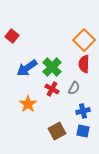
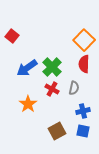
gray semicircle: rotated 16 degrees counterclockwise
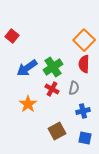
green cross: moved 1 px right; rotated 12 degrees clockwise
blue square: moved 2 px right, 7 px down
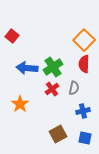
blue arrow: rotated 40 degrees clockwise
red cross: rotated 24 degrees clockwise
orange star: moved 8 px left
brown square: moved 1 px right, 3 px down
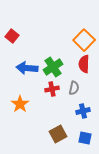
red cross: rotated 24 degrees clockwise
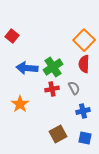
gray semicircle: rotated 40 degrees counterclockwise
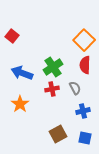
red semicircle: moved 1 px right, 1 px down
blue arrow: moved 5 px left, 5 px down; rotated 15 degrees clockwise
gray semicircle: moved 1 px right
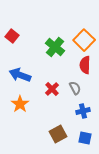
green cross: moved 2 px right, 20 px up; rotated 18 degrees counterclockwise
blue arrow: moved 2 px left, 2 px down
red cross: rotated 32 degrees counterclockwise
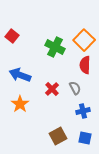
green cross: rotated 12 degrees counterclockwise
brown square: moved 2 px down
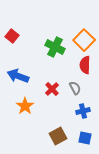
blue arrow: moved 2 px left, 1 px down
orange star: moved 5 px right, 2 px down
